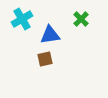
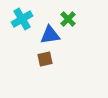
green cross: moved 13 px left
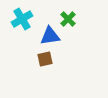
blue triangle: moved 1 px down
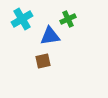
green cross: rotated 21 degrees clockwise
brown square: moved 2 px left, 2 px down
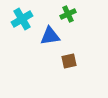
green cross: moved 5 px up
brown square: moved 26 px right
